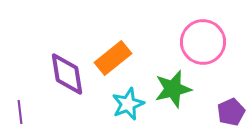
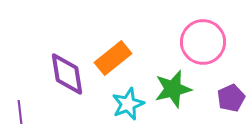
purple pentagon: moved 14 px up
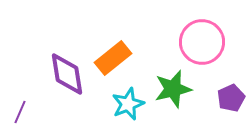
pink circle: moved 1 px left
purple line: rotated 30 degrees clockwise
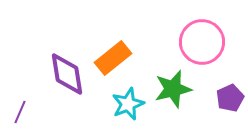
purple pentagon: moved 1 px left
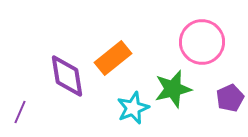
purple diamond: moved 2 px down
cyan star: moved 5 px right, 4 px down
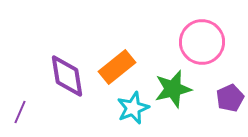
orange rectangle: moved 4 px right, 9 px down
